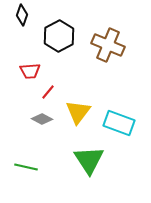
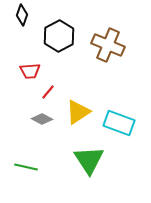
yellow triangle: rotated 20 degrees clockwise
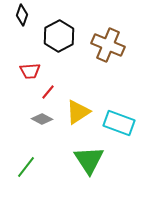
green line: rotated 65 degrees counterclockwise
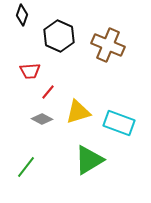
black hexagon: rotated 8 degrees counterclockwise
yellow triangle: rotated 16 degrees clockwise
green triangle: rotated 32 degrees clockwise
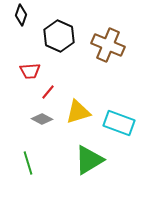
black diamond: moved 1 px left
green line: moved 2 px right, 4 px up; rotated 55 degrees counterclockwise
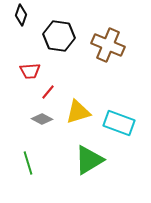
black hexagon: rotated 16 degrees counterclockwise
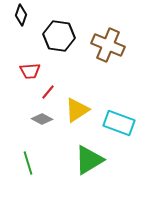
yellow triangle: moved 1 px left, 2 px up; rotated 16 degrees counterclockwise
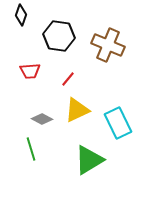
red line: moved 20 px right, 13 px up
yellow triangle: rotated 8 degrees clockwise
cyan rectangle: moved 1 px left; rotated 44 degrees clockwise
green line: moved 3 px right, 14 px up
